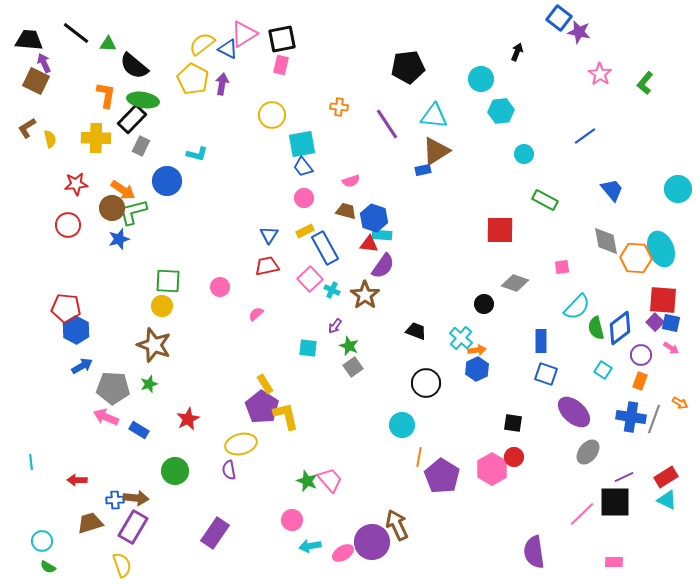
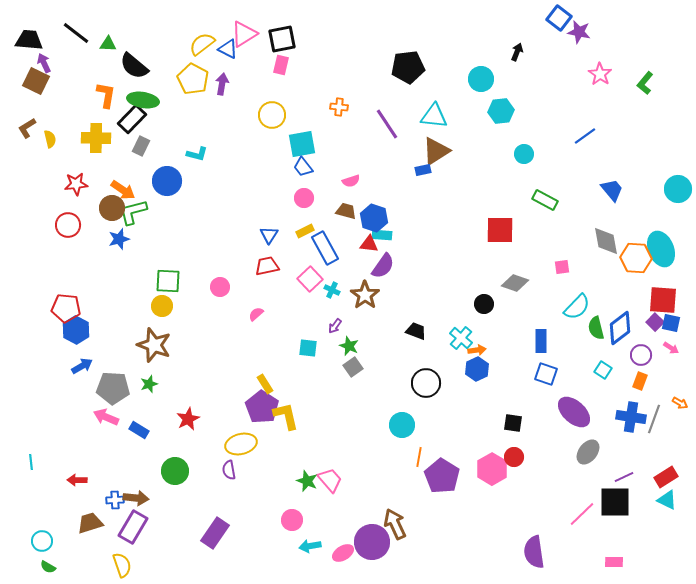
brown arrow at (397, 525): moved 2 px left, 1 px up
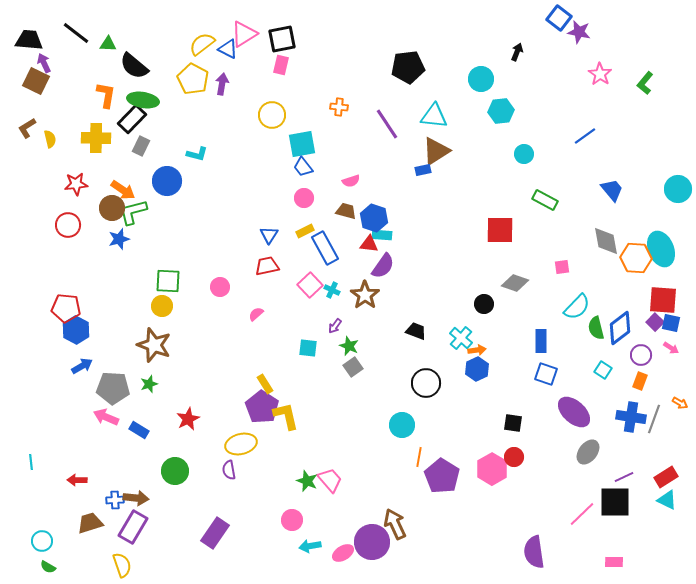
pink square at (310, 279): moved 6 px down
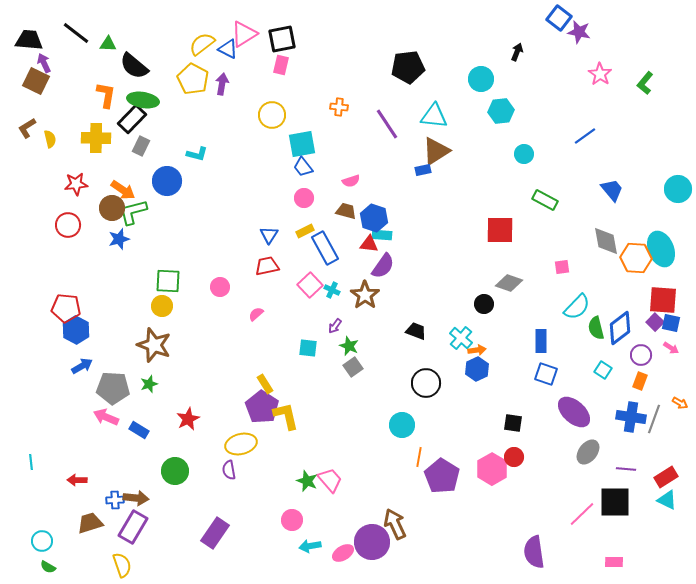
gray diamond at (515, 283): moved 6 px left
purple line at (624, 477): moved 2 px right, 8 px up; rotated 30 degrees clockwise
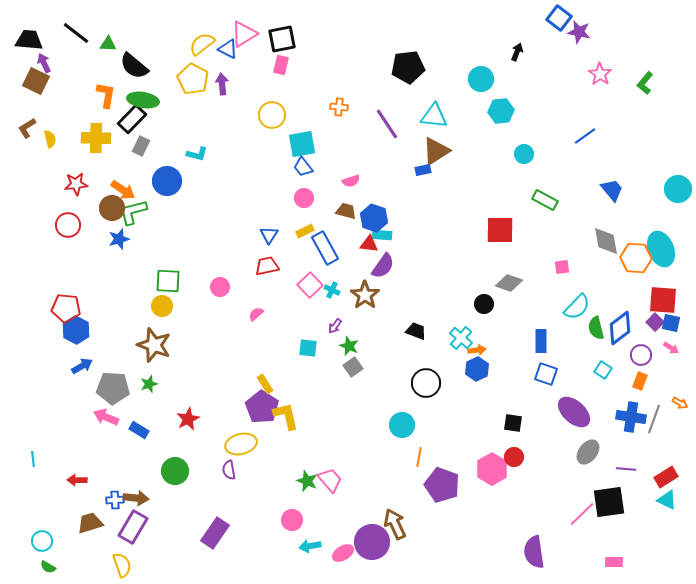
purple arrow at (222, 84): rotated 15 degrees counterclockwise
cyan line at (31, 462): moved 2 px right, 3 px up
purple pentagon at (442, 476): moved 9 px down; rotated 12 degrees counterclockwise
black square at (615, 502): moved 6 px left; rotated 8 degrees counterclockwise
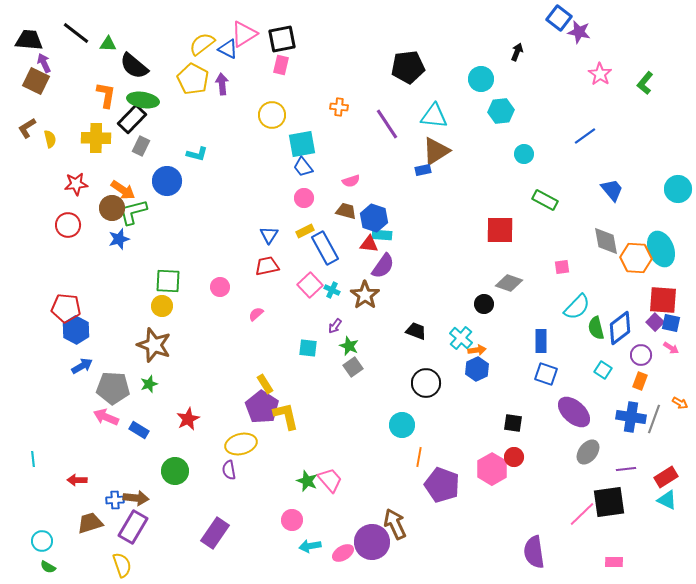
purple line at (626, 469): rotated 12 degrees counterclockwise
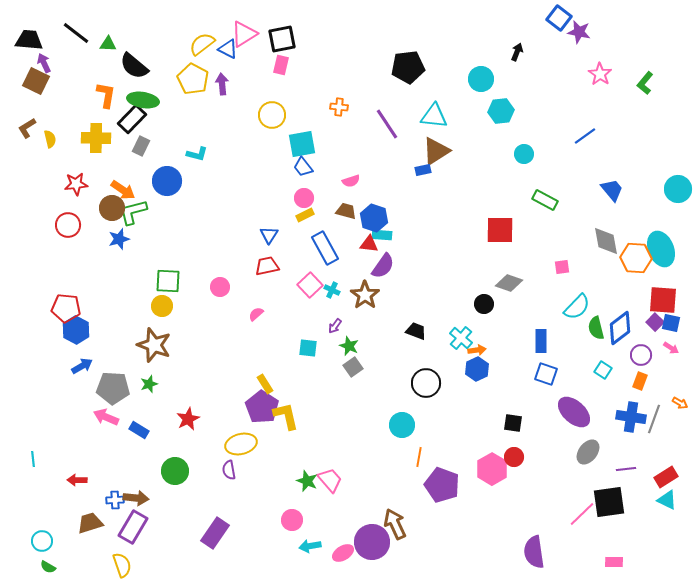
yellow rectangle at (305, 231): moved 16 px up
